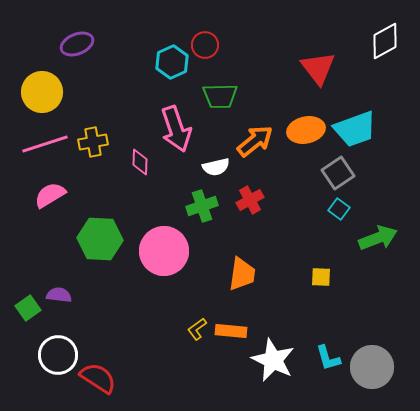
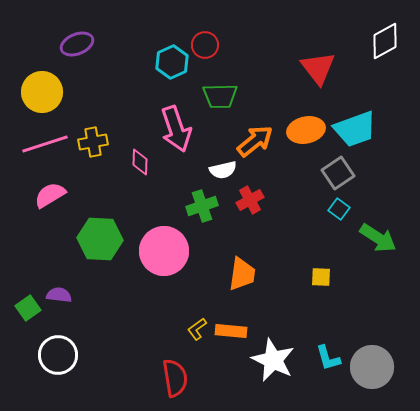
white semicircle: moved 7 px right, 3 px down
green arrow: rotated 54 degrees clockwise
red semicircle: moved 77 px right; rotated 48 degrees clockwise
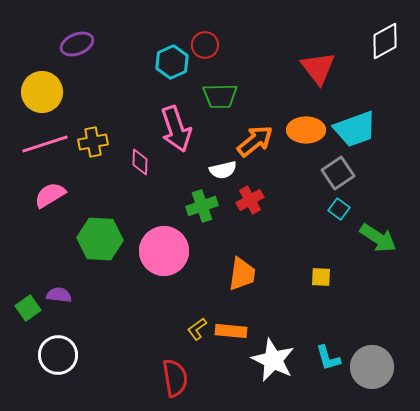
orange ellipse: rotated 12 degrees clockwise
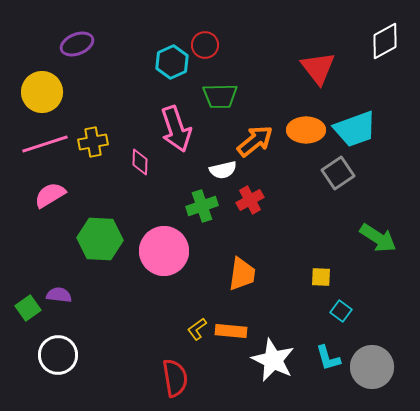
cyan square: moved 2 px right, 102 px down
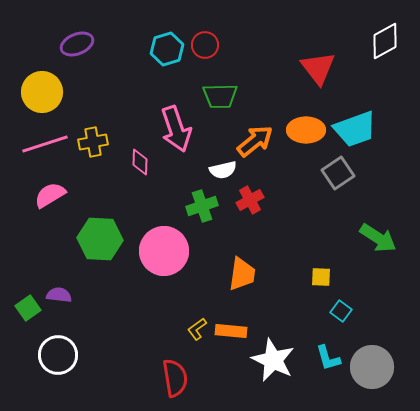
cyan hexagon: moved 5 px left, 13 px up; rotated 8 degrees clockwise
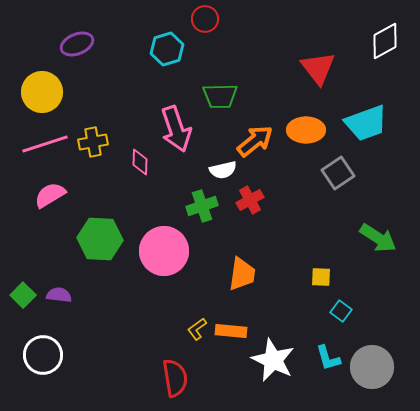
red circle: moved 26 px up
cyan trapezoid: moved 11 px right, 6 px up
green square: moved 5 px left, 13 px up; rotated 10 degrees counterclockwise
white circle: moved 15 px left
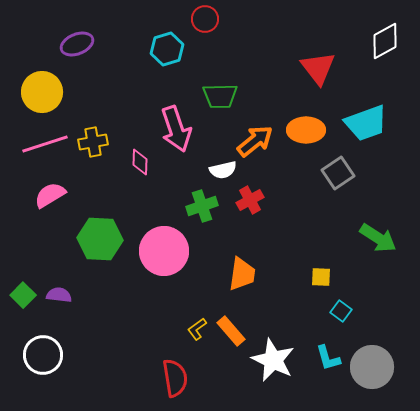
orange rectangle: rotated 44 degrees clockwise
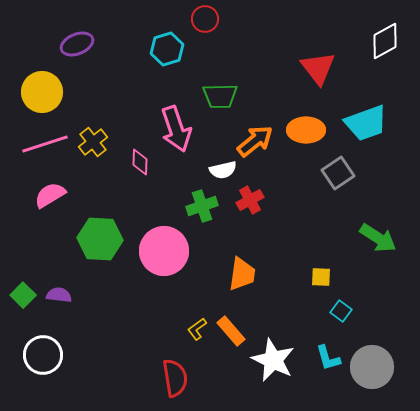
yellow cross: rotated 28 degrees counterclockwise
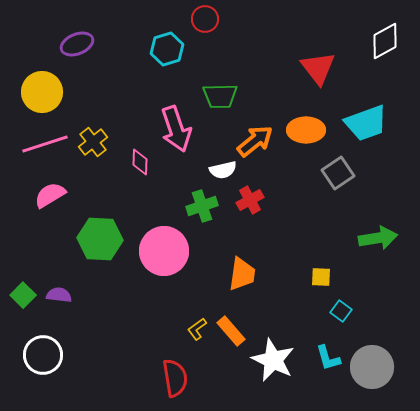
green arrow: rotated 42 degrees counterclockwise
